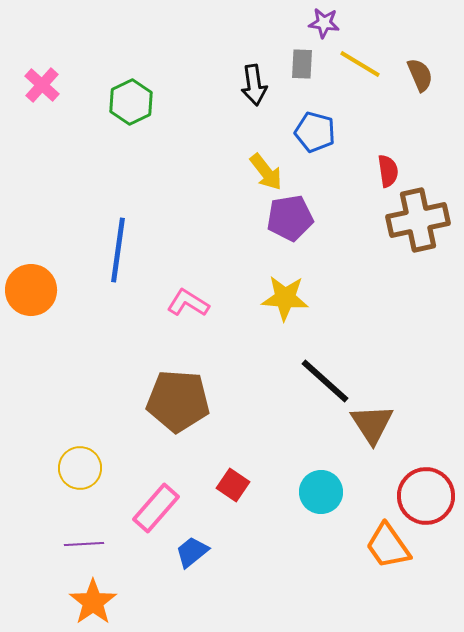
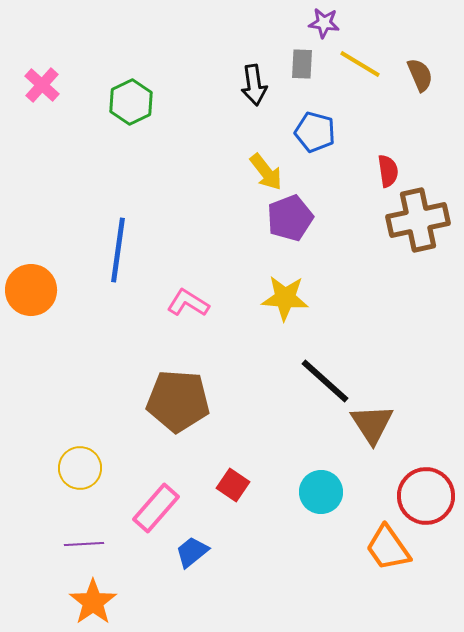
purple pentagon: rotated 12 degrees counterclockwise
orange trapezoid: moved 2 px down
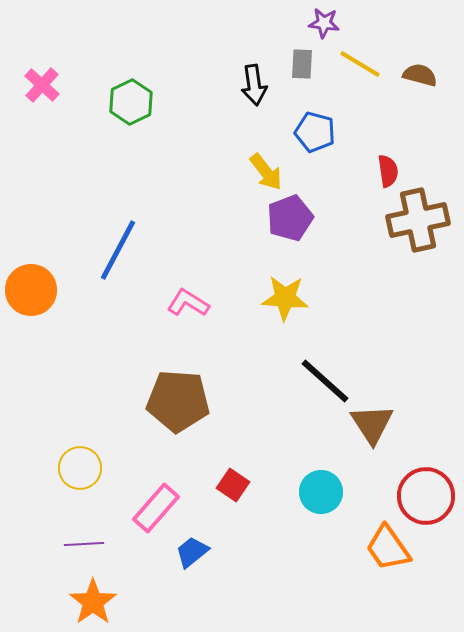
brown semicircle: rotated 52 degrees counterclockwise
blue line: rotated 20 degrees clockwise
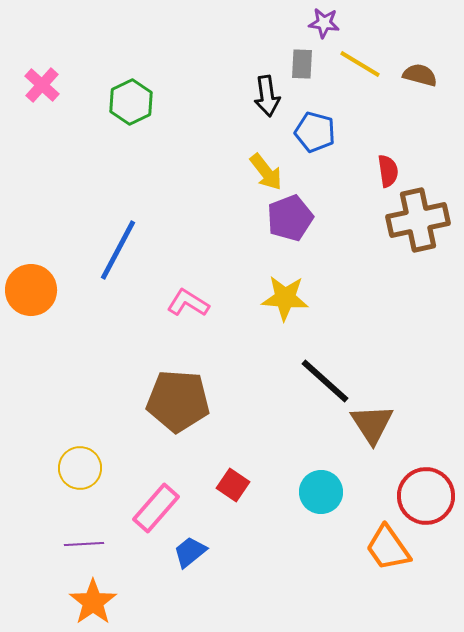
black arrow: moved 13 px right, 11 px down
blue trapezoid: moved 2 px left
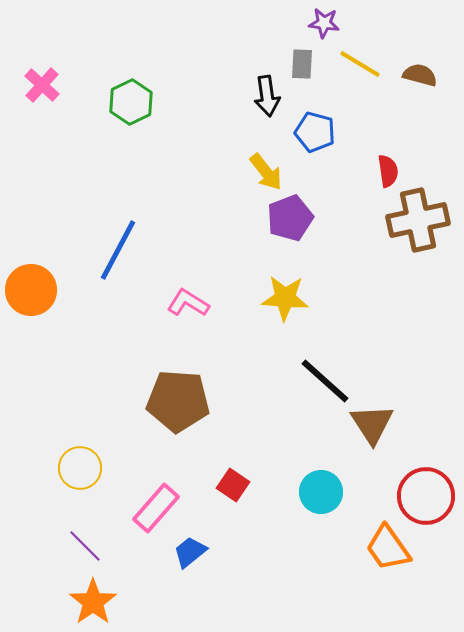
purple line: moved 1 px right, 2 px down; rotated 48 degrees clockwise
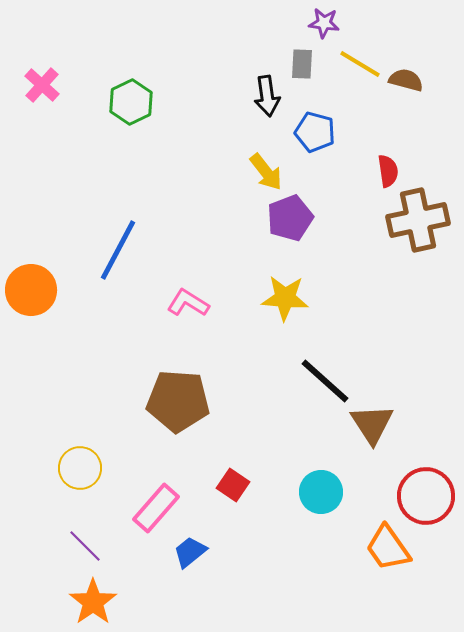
brown semicircle: moved 14 px left, 5 px down
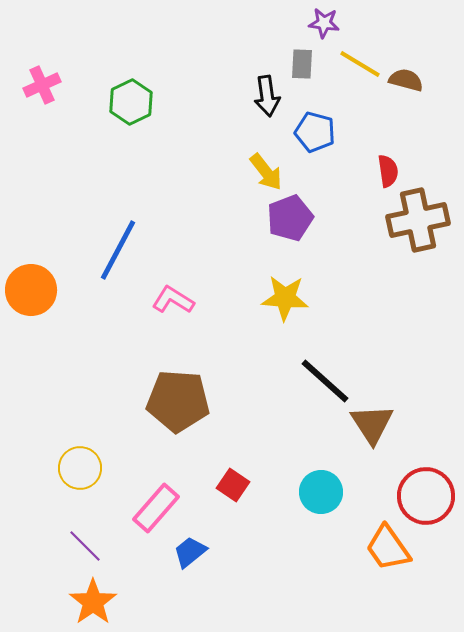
pink cross: rotated 24 degrees clockwise
pink L-shape: moved 15 px left, 3 px up
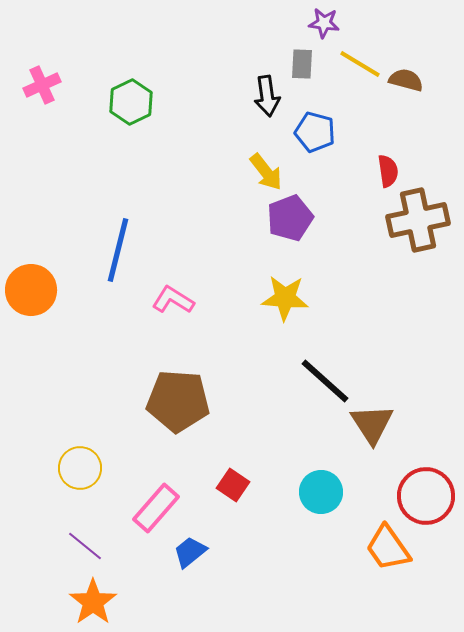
blue line: rotated 14 degrees counterclockwise
purple line: rotated 6 degrees counterclockwise
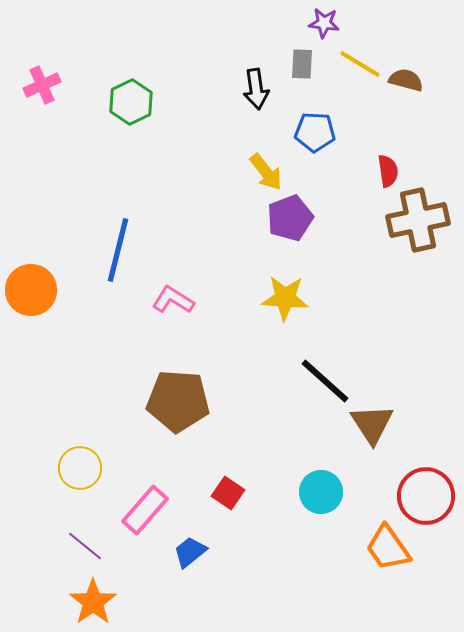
black arrow: moved 11 px left, 7 px up
blue pentagon: rotated 12 degrees counterclockwise
red square: moved 5 px left, 8 px down
pink rectangle: moved 11 px left, 2 px down
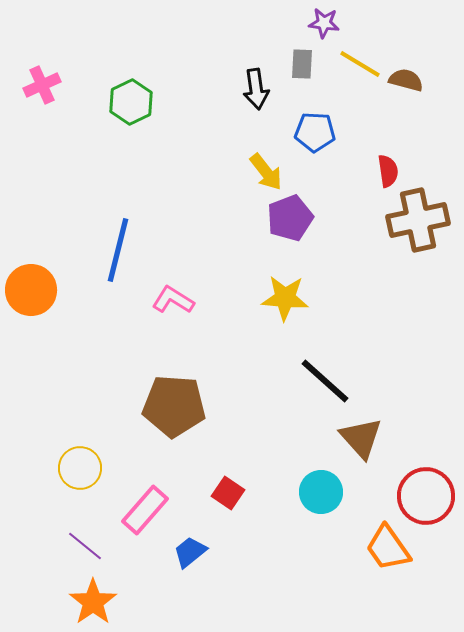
brown pentagon: moved 4 px left, 5 px down
brown triangle: moved 11 px left, 14 px down; rotated 9 degrees counterclockwise
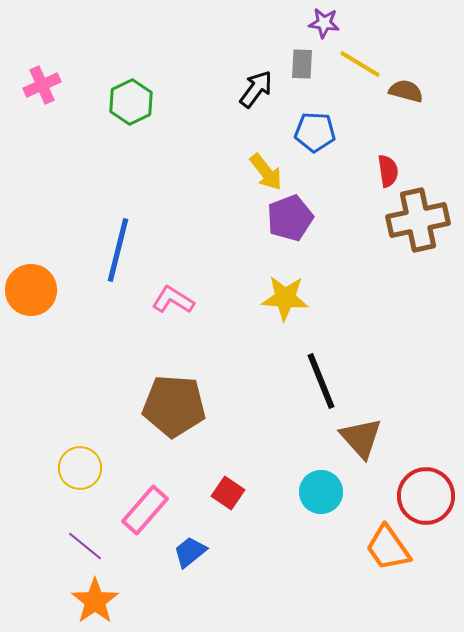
brown semicircle: moved 11 px down
black arrow: rotated 135 degrees counterclockwise
black line: moved 4 px left; rotated 26 degrees clockwise
orange star: moved 2 px right, 1 px up
